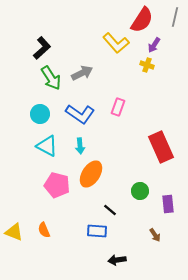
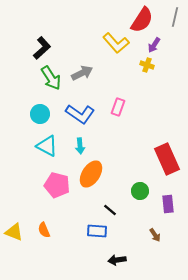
red rectangle: moved 6 px right, 12 px down
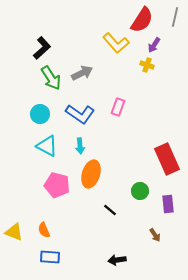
orange ellipse: rotated 16 degrees counterclockwise
blue rectangle: moved 47 px left, 26 px down
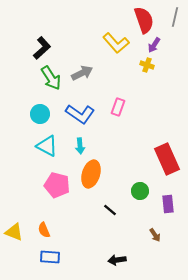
red semicircle: moved 2 px right; rotated 52 degrees counterclockwise
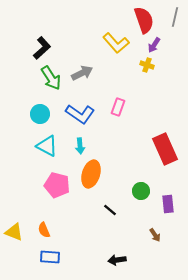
red rectangle: moved 2 px left, 10 px up
green circle: moved 1 px right
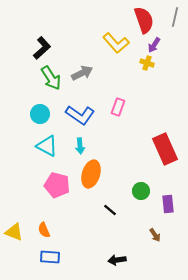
yellow cross: moved 2 px up
blue L-shape: moved 1 px down
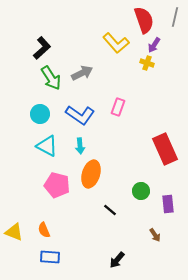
black arrow: rotated 42 degrees counterclockwise
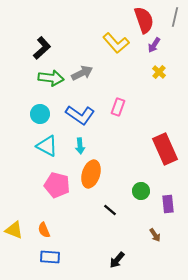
yellow cross: moved 12 px right, 9 px down; rotated 24 degrees clockwise
green arrow: rotated 50 degrees counterclockwise
yellow triangle: moved 2 px up
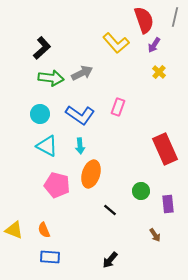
black arrow: moved 7 px left
